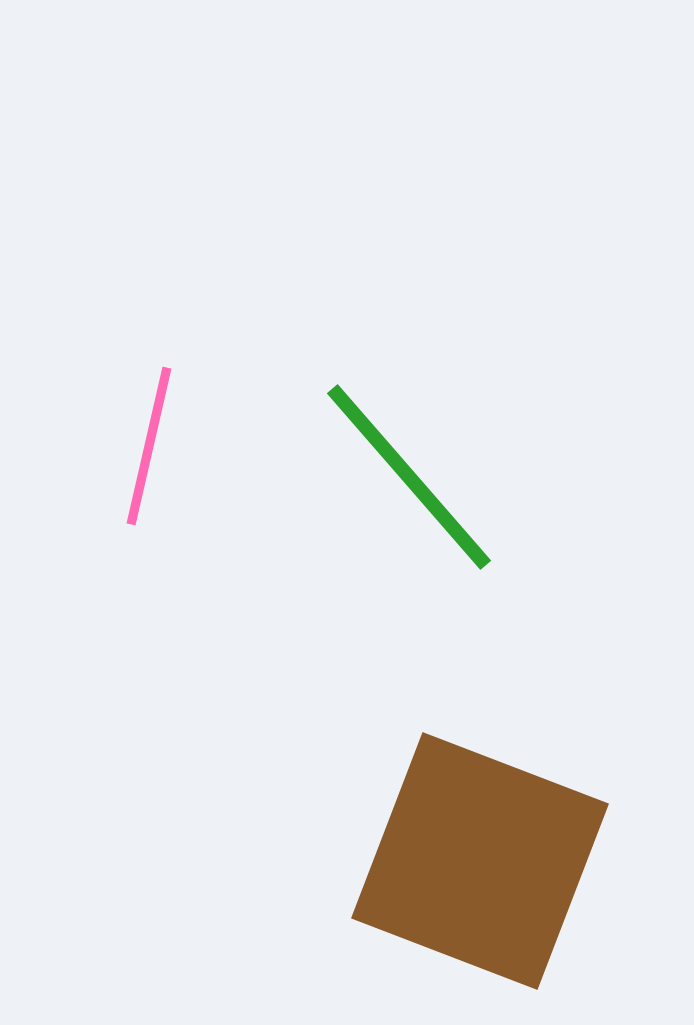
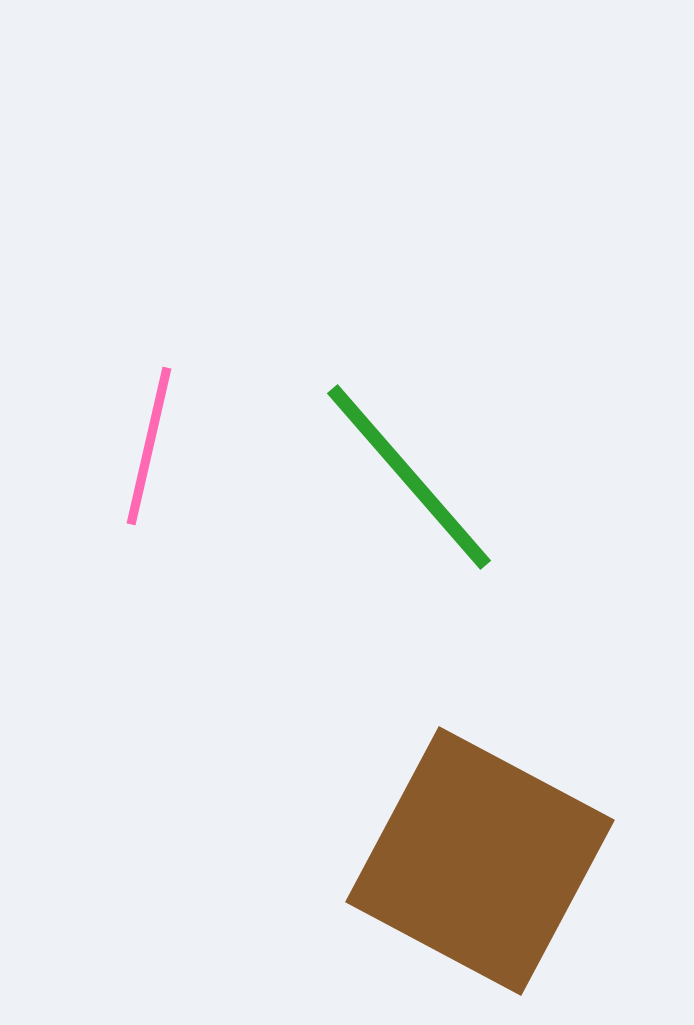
brown square: rotated 7 degrees clockwise
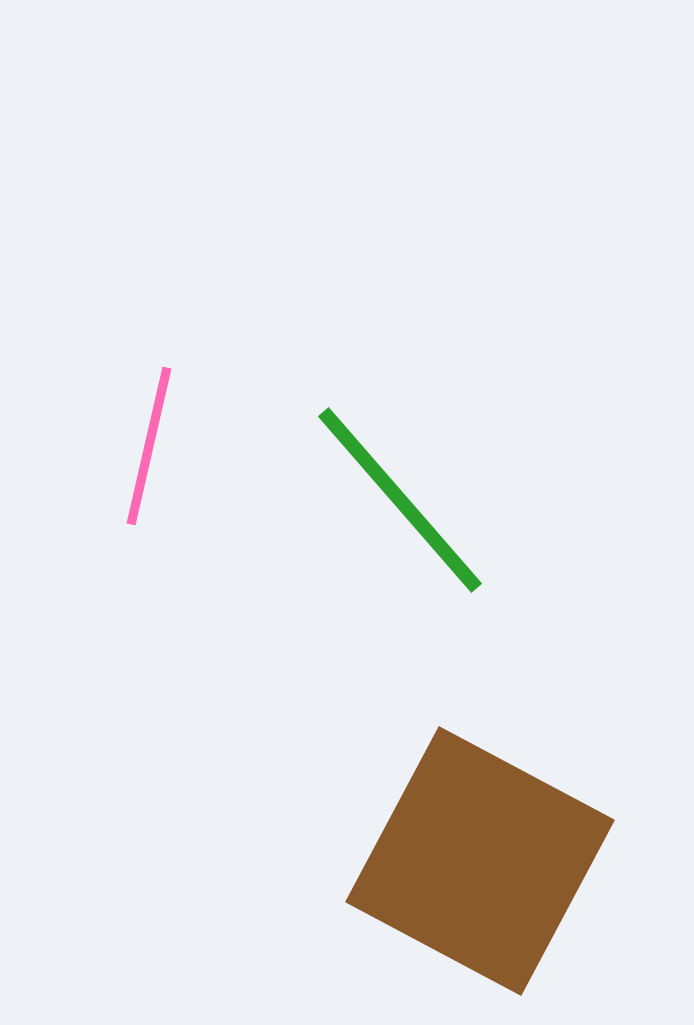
green line: moved 9 px left, 23 px down
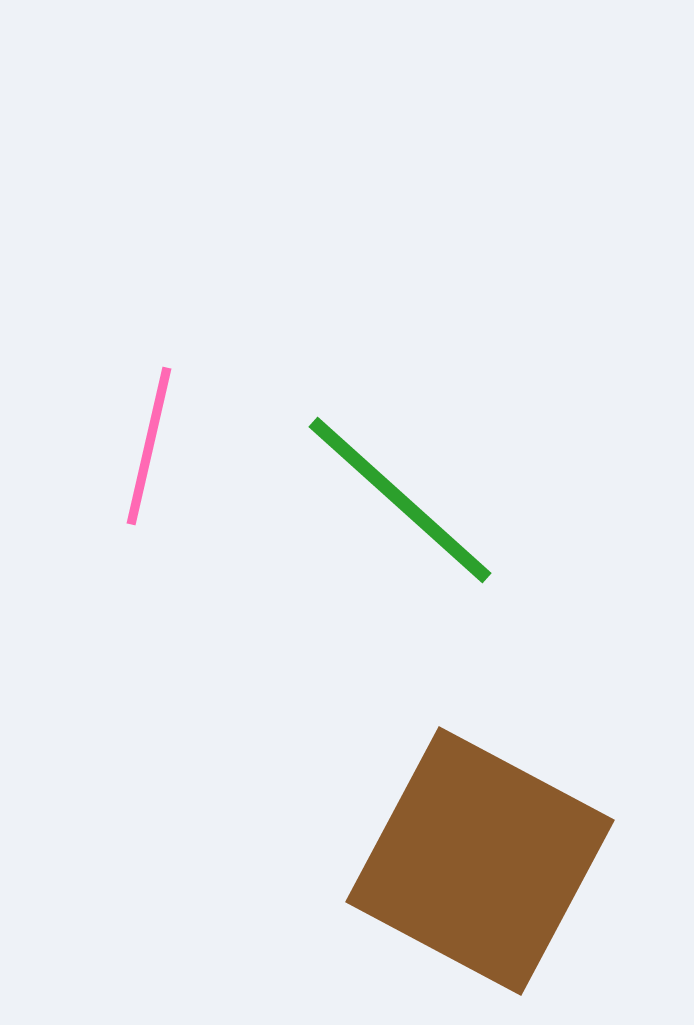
green line: rotated 7 degrees counterclockwise
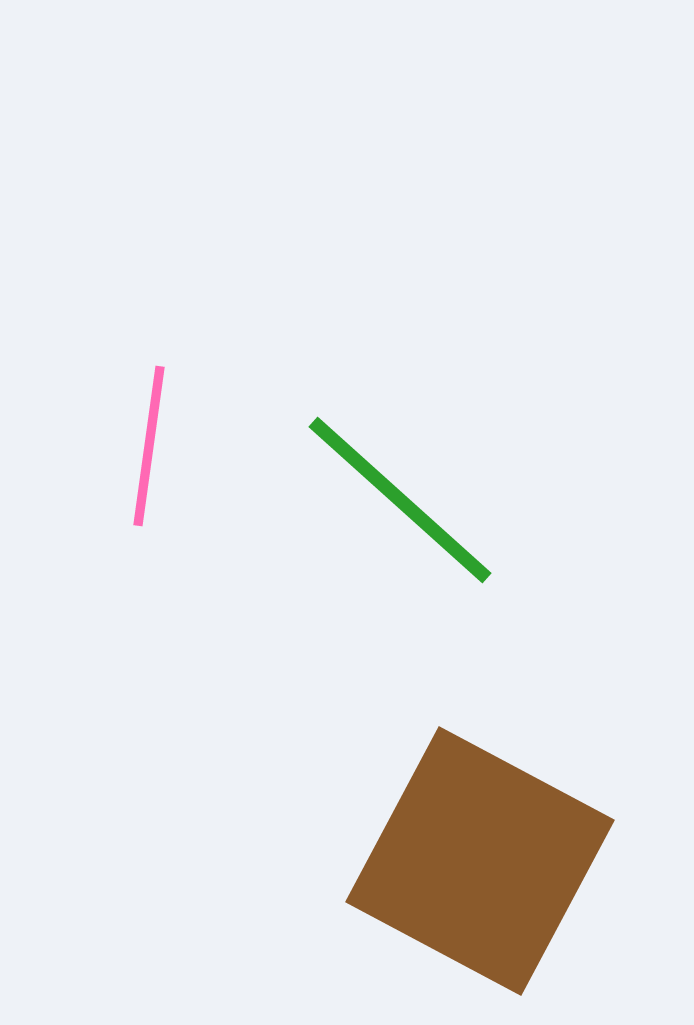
pink line: rotated 5 degrees counterclockwise
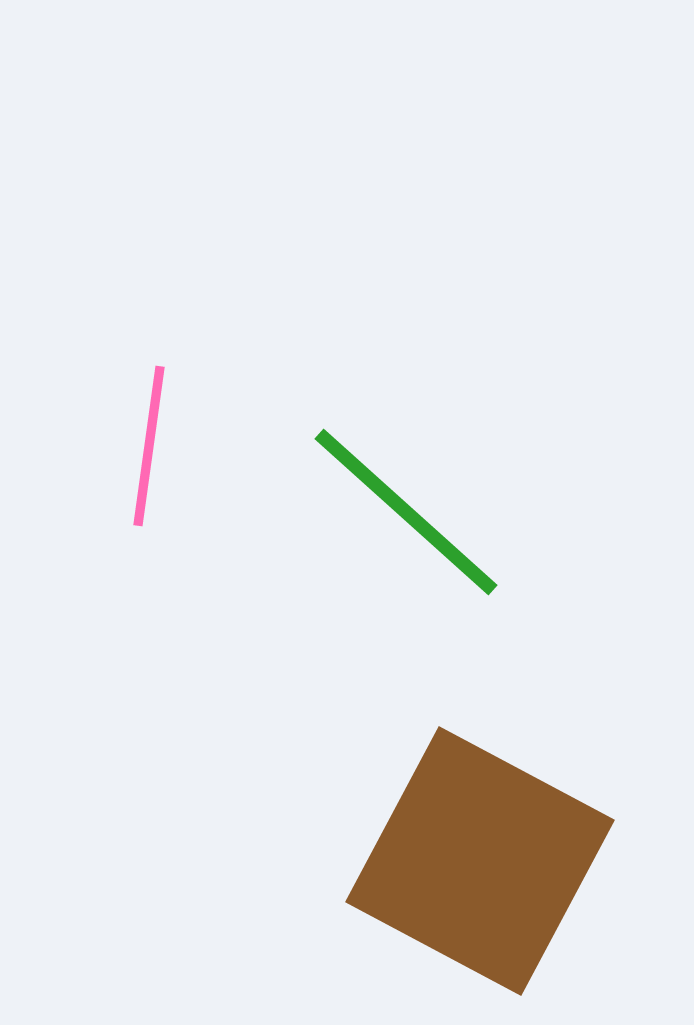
green line: moved 6 px right, 12 px down
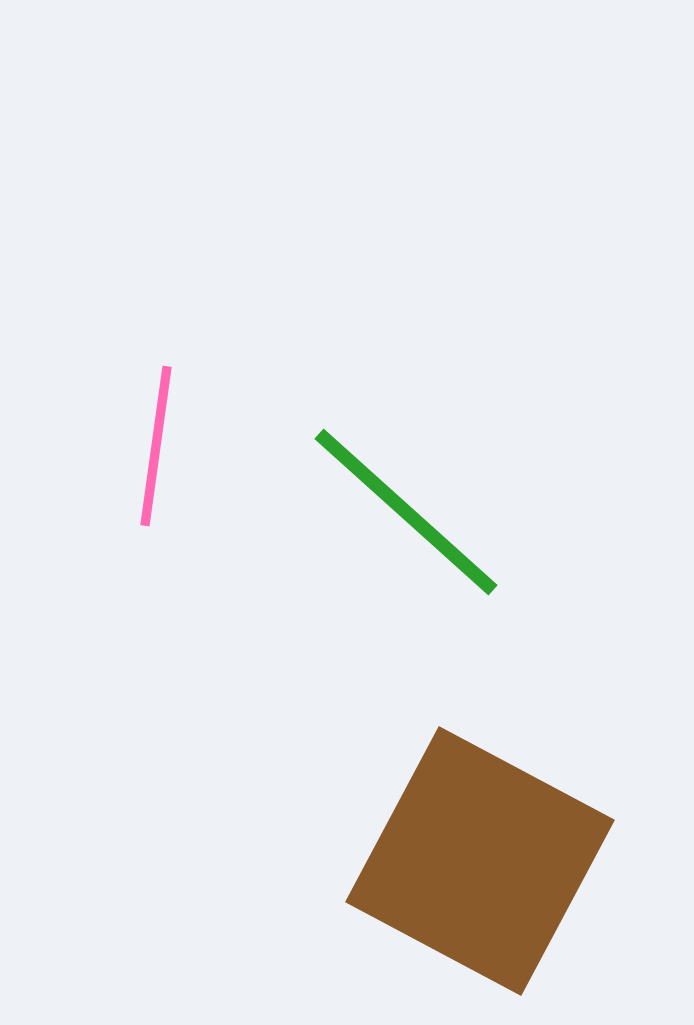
pink line: moved 7 px right
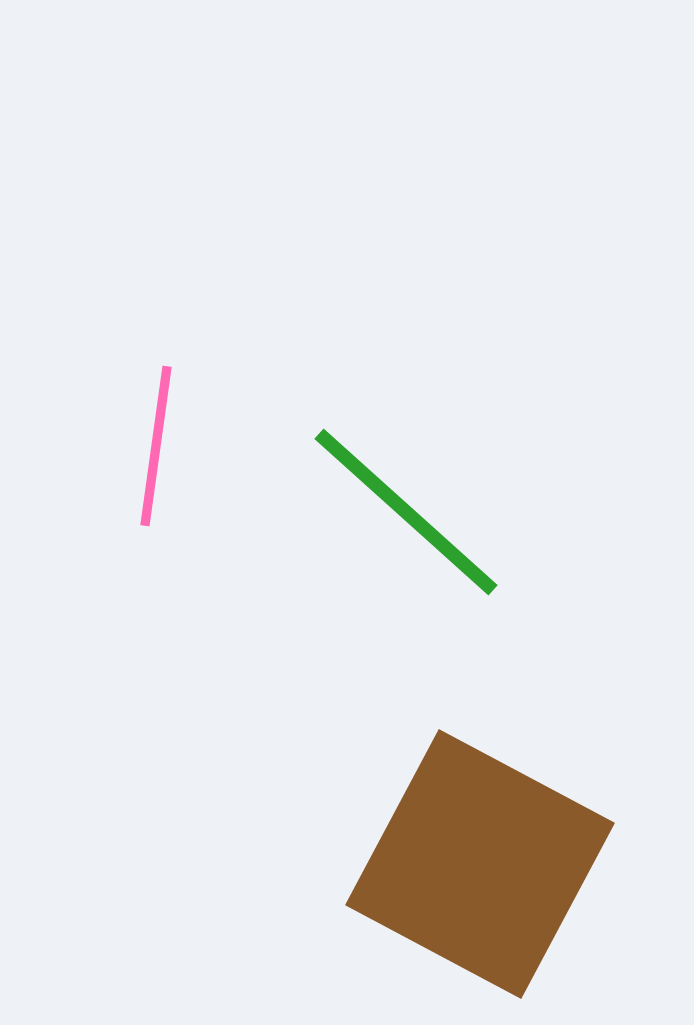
brown square: moved 3 px down
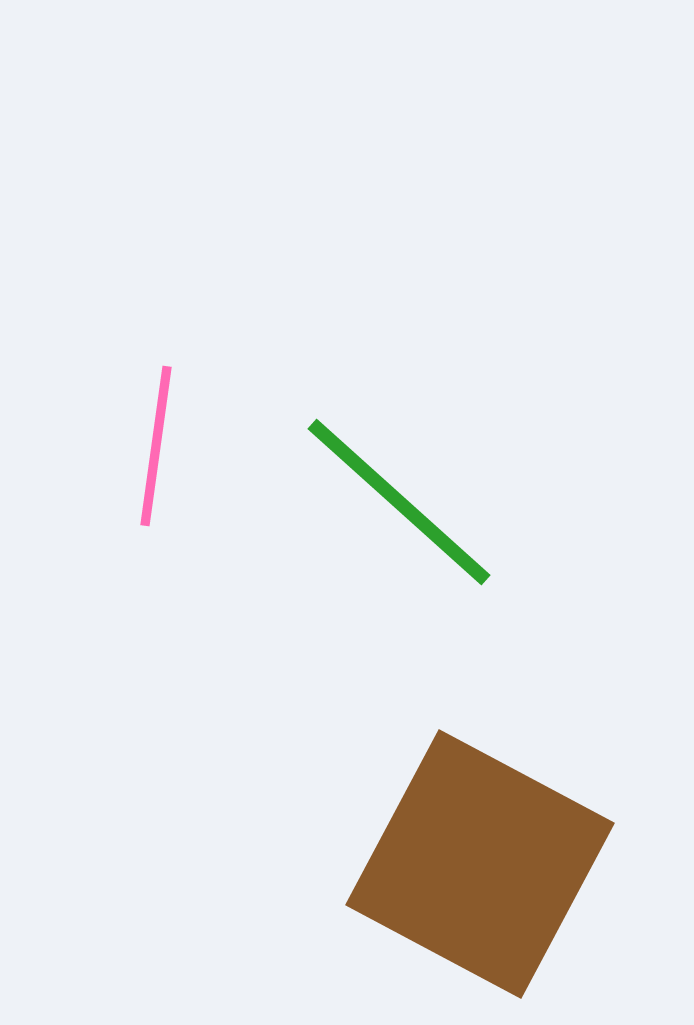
green line: moved 7 px left, 10 px up
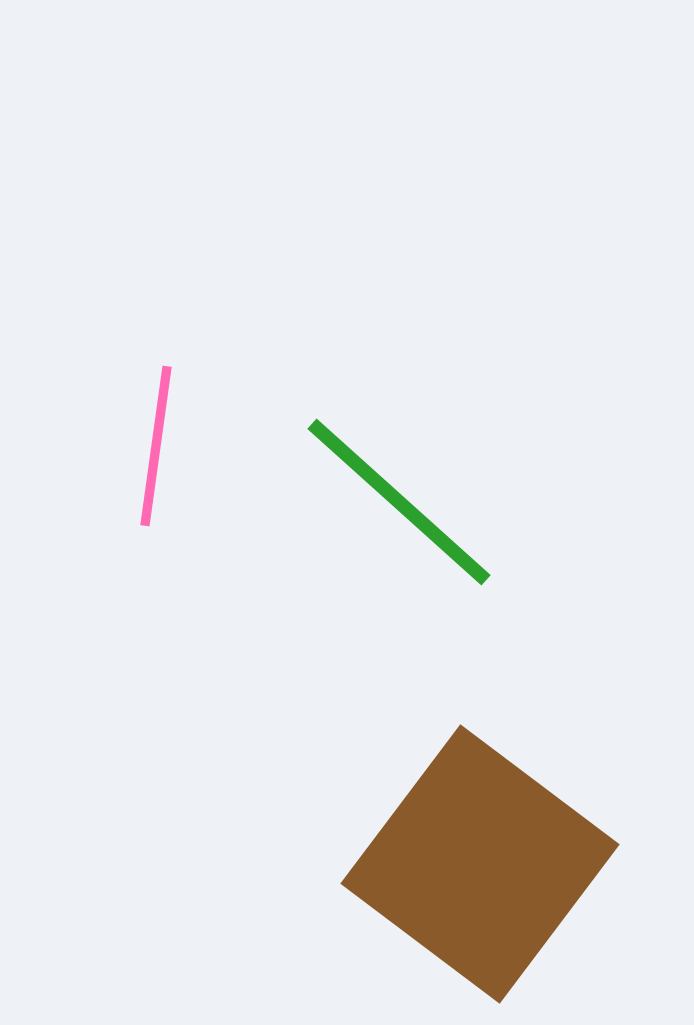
brown square: rotated 9 degrees clockwise
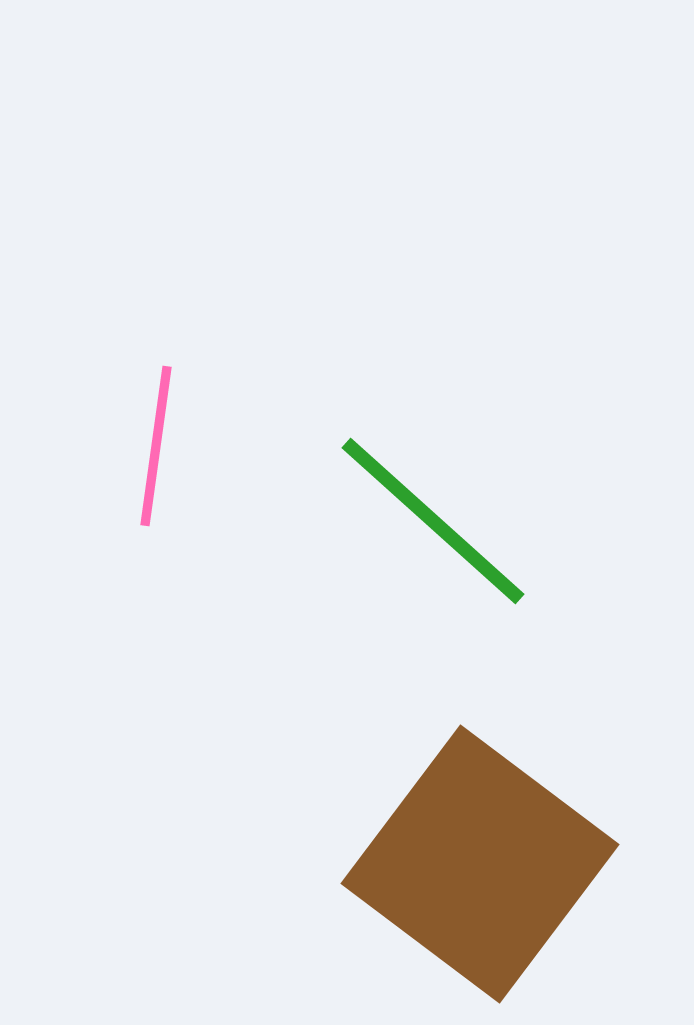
green line: moved 34 px right, 19 px down
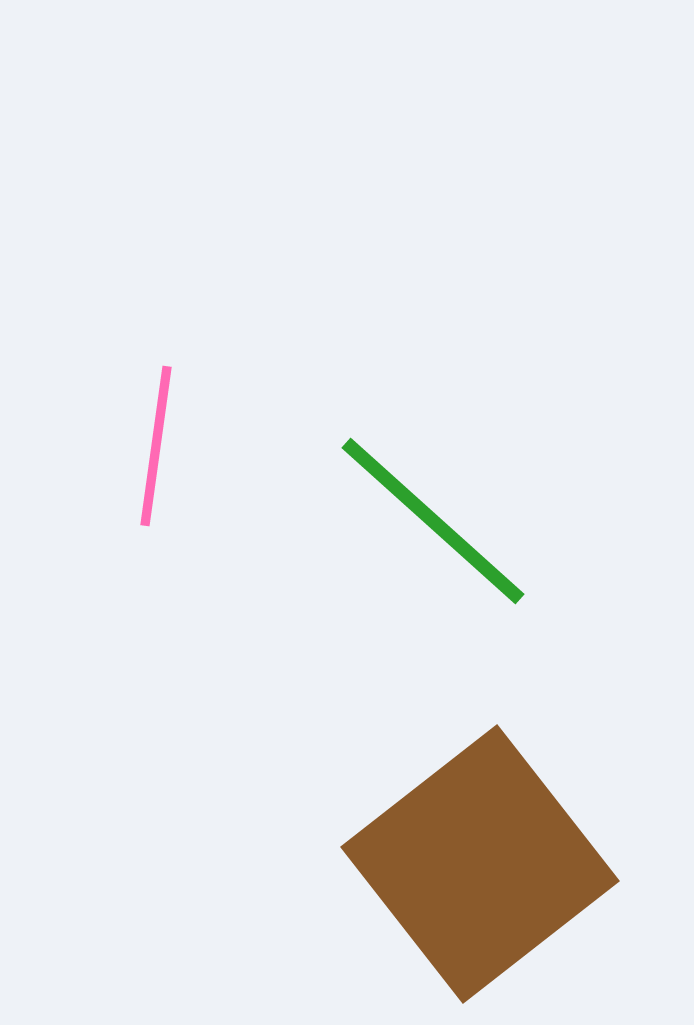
brown square: rotated 15 degrees clockwise
